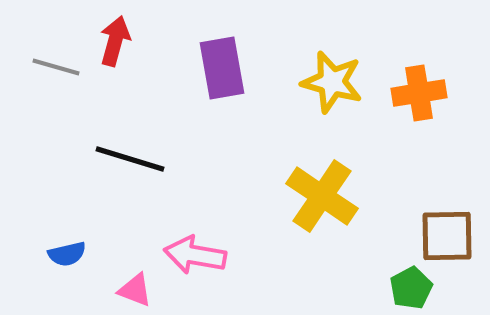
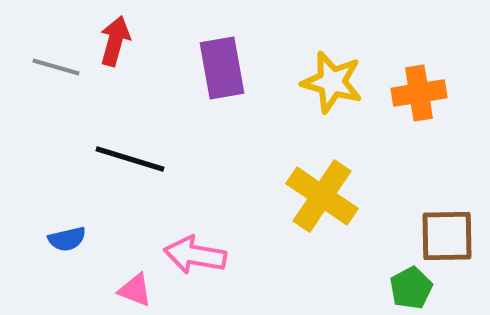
blue semicircle: moved 15 px up
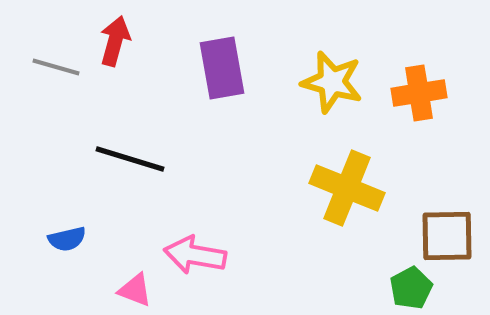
yellow cross: moved 25 px right, 8 px up; rotated 12 degrees counterclockwise
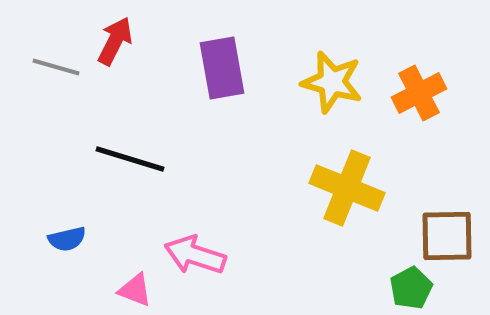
red arrow: rotated 12 degrees clockwise
orange cross: rotated 18 degrees counterclockwise
pink arrow: rotated 8 degrees clockwise
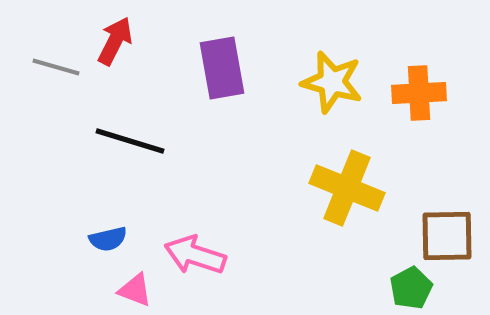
orange cross: rotated 24 degrees clockwise
black line: moved 18 px up
blue semicircle: moved 41 px right
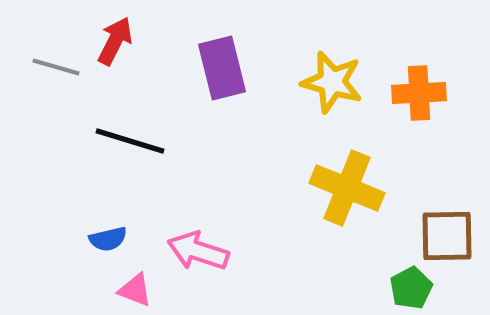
purple rectangle: rotated 4 degrees counterclockwise
pink arrow: moved 3 px right, 4 px up
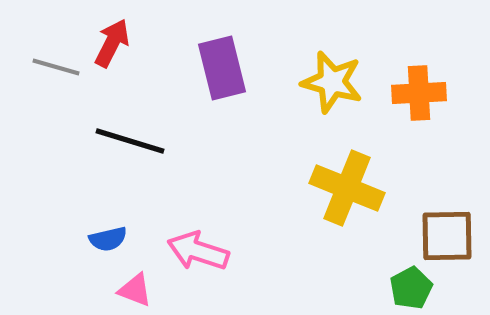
red arrow: moved 3 px left, 2 px down
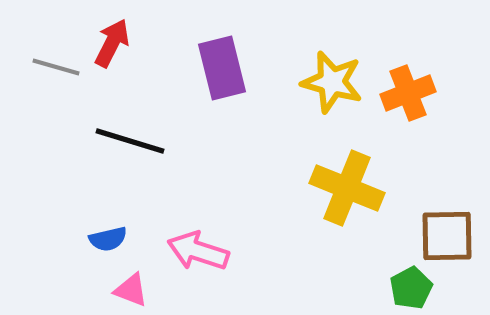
orange cross: moved 11 px left; rotated 18 degrees counterclockwise
pink triangle: moved 4 px left
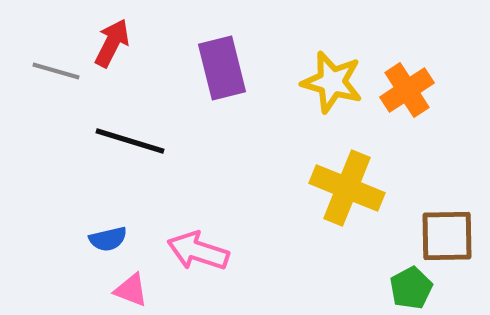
gray line: moved 4 px down
orange cross: moved 1 px left, 3 px up; rotated 12 degrees counterclockwise
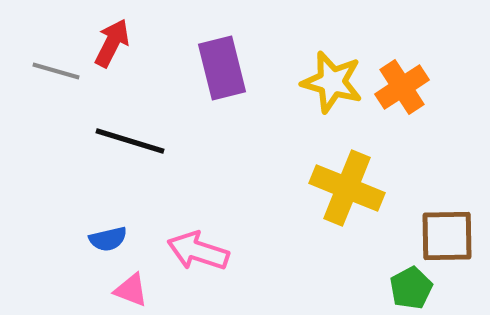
orange cross: moved 5 px left, 3 px up
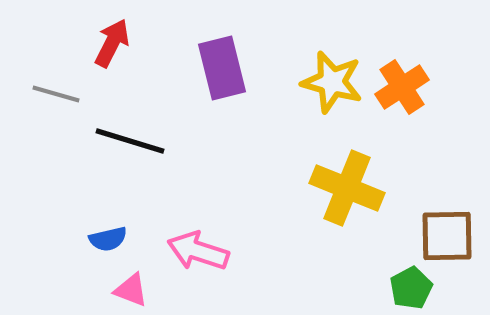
gray line: moved 23 px down
